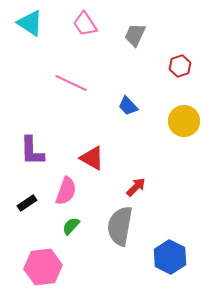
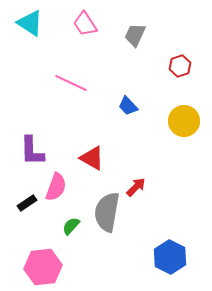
pink semicircle: moved 10 px left, 4 px up
gray semicircle: moved 13 px left, 14 px up
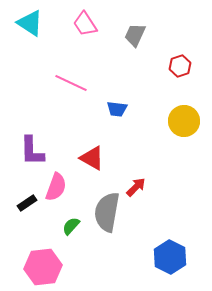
blue trapezoid: moved 11 px left, 3 px down; rotated 40 degrees counterclockwise
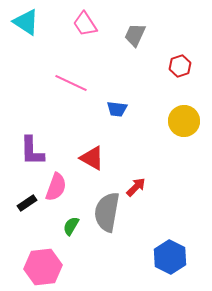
cyan triangle: moved 4 px left, 1 px up
green semicircle: rotated 12 degrees counterclockwise
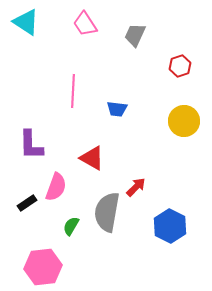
pink line: moved 2 px right, 8 px down; rotated 68 degrees clockwise
purple L-shape: moved 1 px left, 6 px up
blue hexagon: moved 31 px up
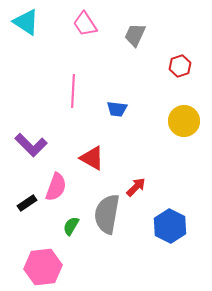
purple L-shape: rotated 44 degrees counterclockwise
gray semicircle: moved 2 px down
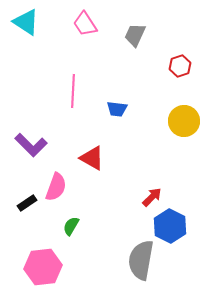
red arrow: moved 16 px right, 10 px down
gray semicircle: moved 34 px right, 46 px down
